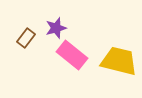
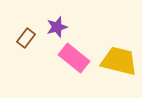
purple star: moved 1 px right, 1 px up
pink rectangle: moved 2 px right, 3 px down
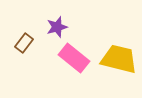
brown rectangle: moved 2 px left, 5 px down
yellow trapezoid: moved 2 px up
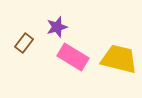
pink rectangle: moved 1 px left, 1 px up; rotated 8 degrees counterclockwise
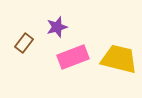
pink rectangle: rotated 52 degrees counterclockwise
